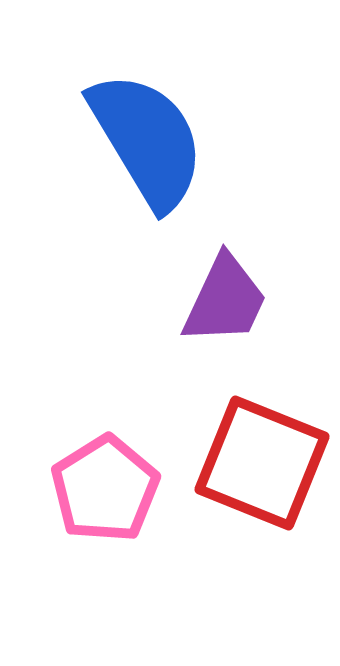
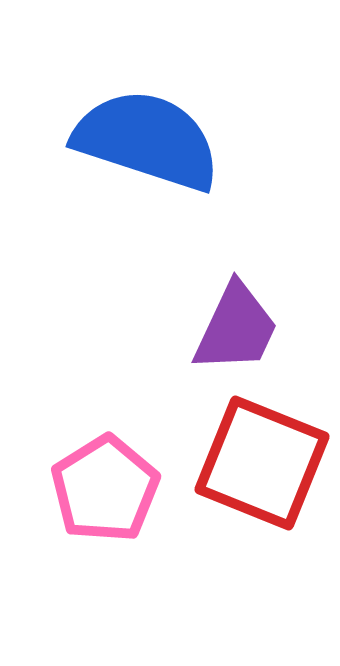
blue semicircle: rotated 41 degrees counterclockwise
purple trapezoid: moved 11 px right, 28 px down
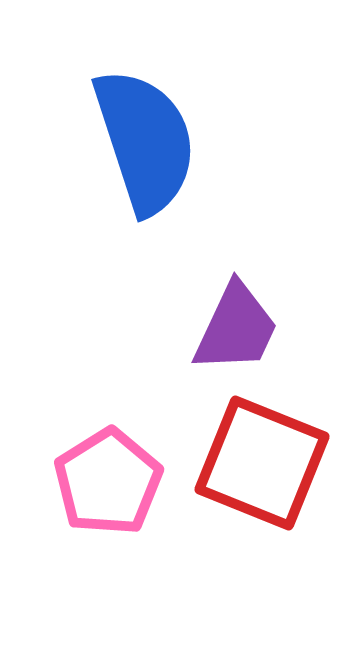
blue semicircle: moved 2 px left, 1 px down; rotated 54 degrees clockwise
pink pentagon: moved 3 px right, 7 px up
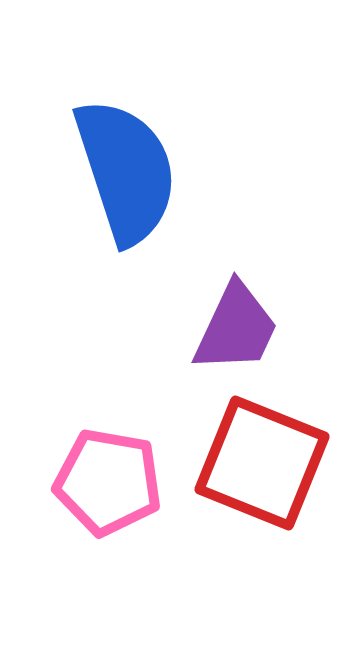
blue semicircle: moved 19 px left, 30 px down
pink pentagon: rotated 30 degrees counterclockwise
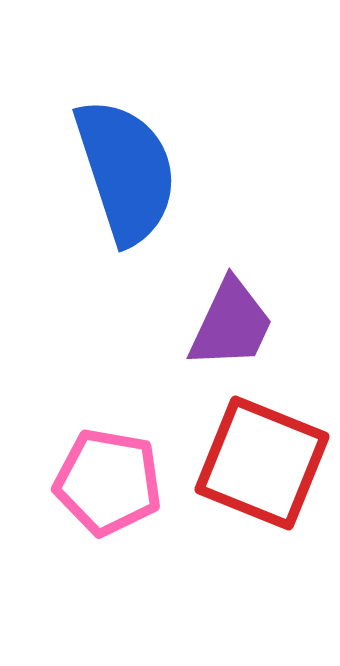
purple trapezoid: moved 5 px left, 4 px up
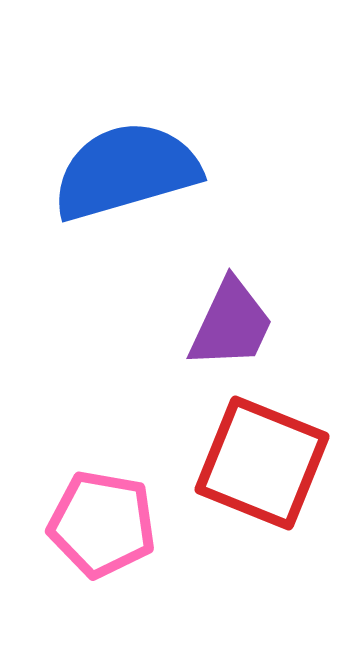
blue semicircle: rotated 88 degrees counterclockwise
pink pentagon: moved 6 px left, 42 px down
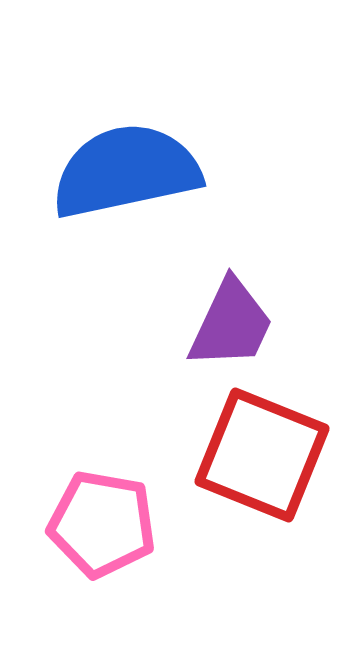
blue semicircle: rotated 4 degrees clockwise
red square: moved 8 px up
